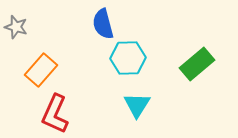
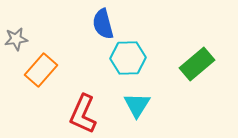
gray star: moved 12 px down; rotated 25 degrees counterclockwise
red L-shape: moved 28 px right
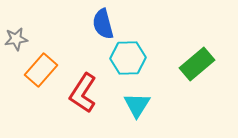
red L-shape: moved 21 px up; rotated 9 degrees clockwise
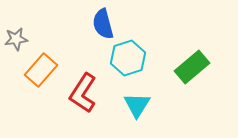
cyan hexagon: rotated 16 degrees counterclockwise
green rectangle: moved 5 px left, 3 px down
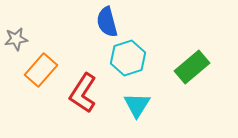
blue semicircle: moved 4 px right, 2 px up
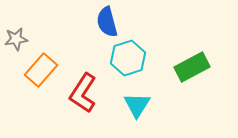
green rectangle: rotated 12 degrees clockwise
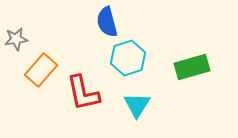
green rectangle: rotated 12 degrees clockwise
red L-shape: rotated 45 degrees counterclockwise
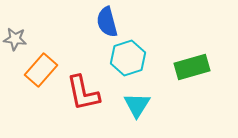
gray star: moved 1 px left; rotated 15 degrees clockwise
